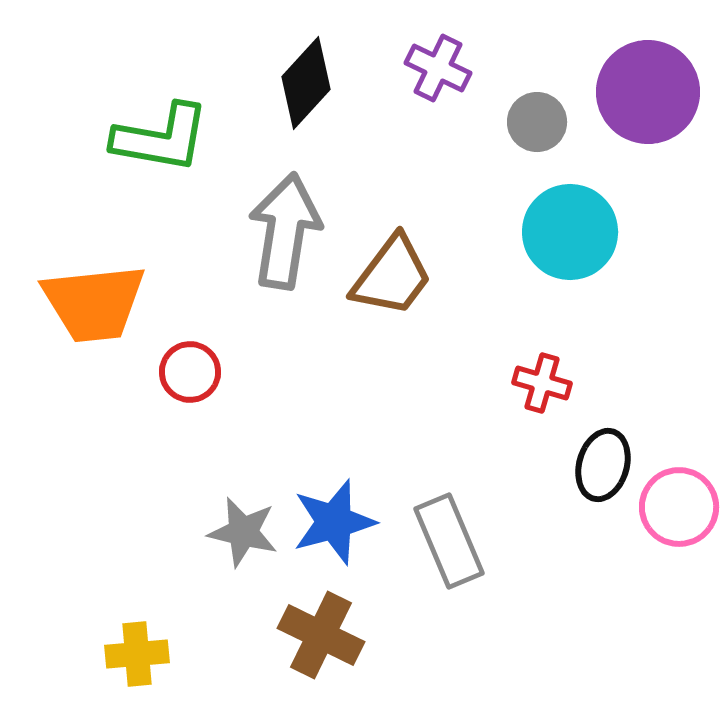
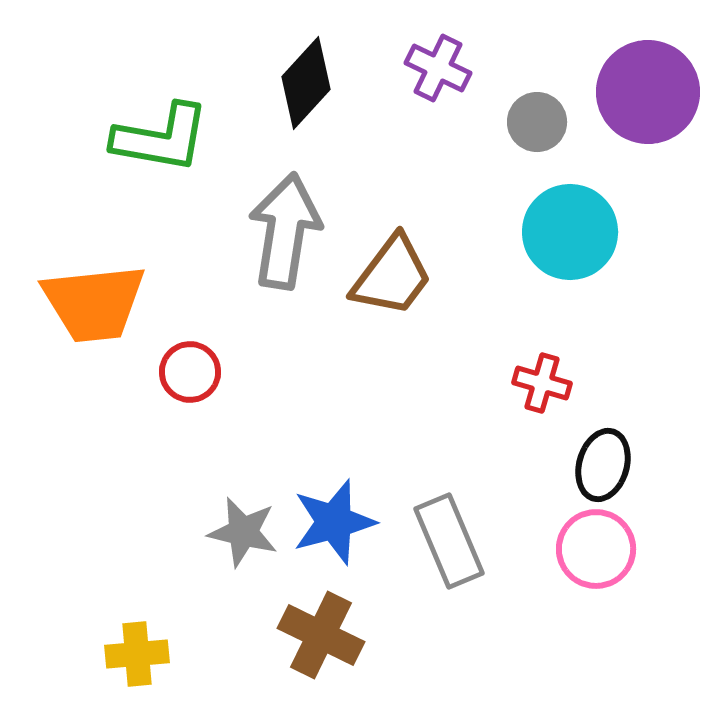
pink circle: moved 83 px left, 42 px down
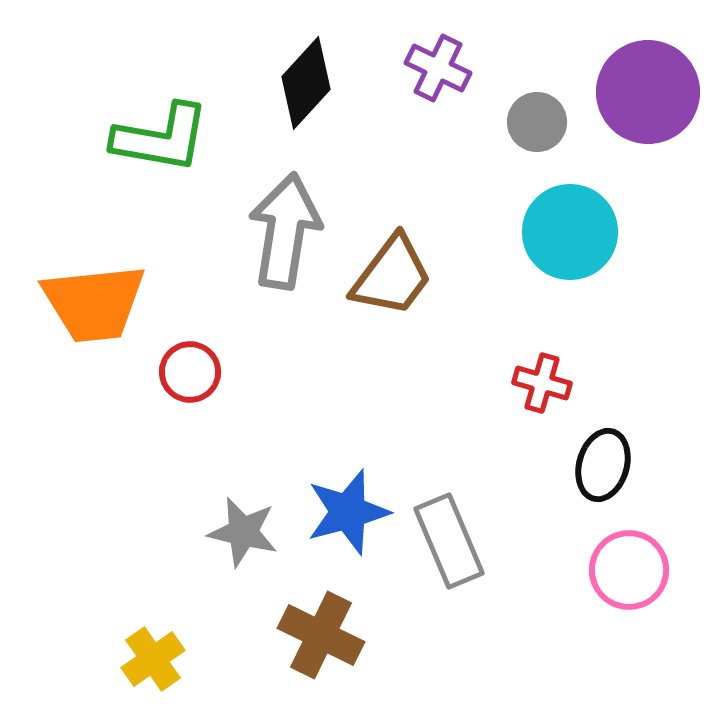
blue star: moved 14 px right, 10 px up
pink circle: moved 33 px right, 21 px down
yellow cross: moved 16 px right, 5 px down; rotated 30 degrees counterclockwise
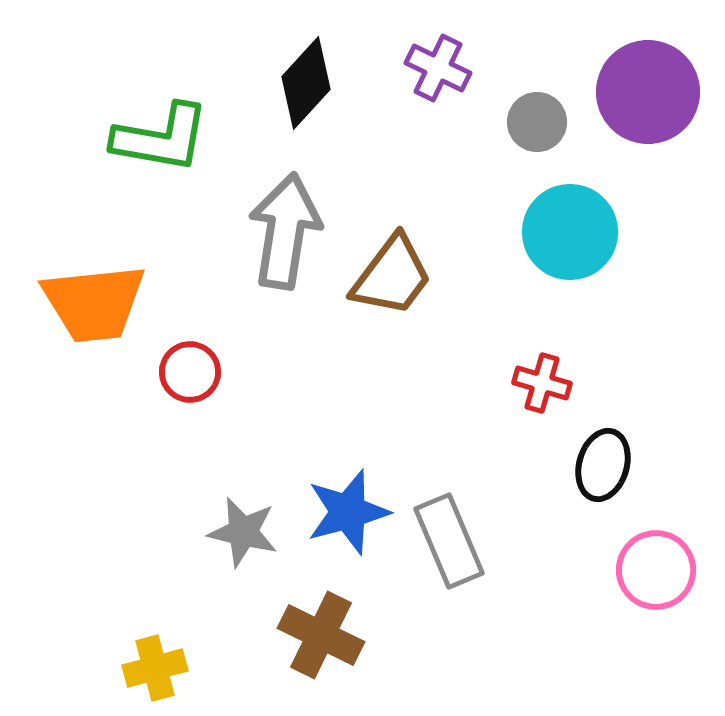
pink circle: moved 27 px right
yellow cross: moved 2 px right, 9 px down; rotated 20 degrees clockwise
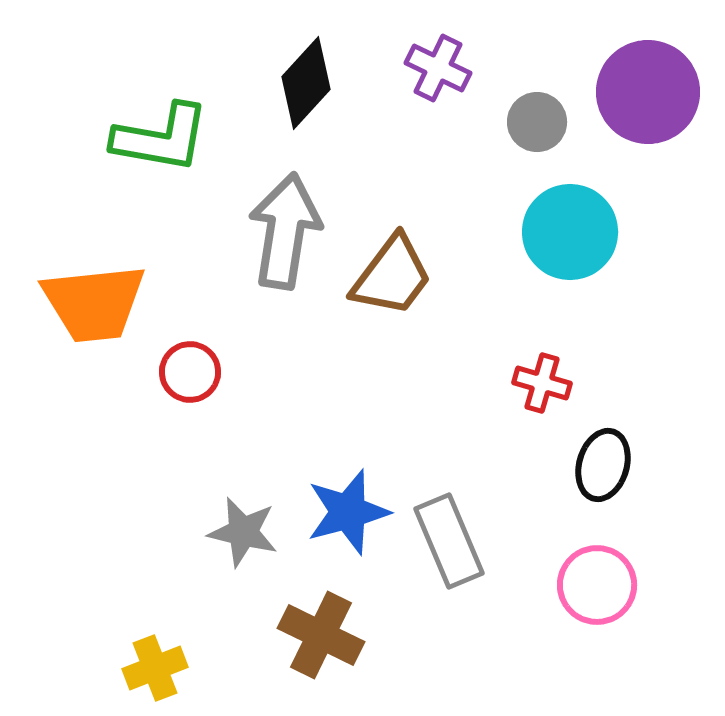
pink circle: moved 59 px left, 15 px down
yellow cross: rotated 6 degrees counterclockwise
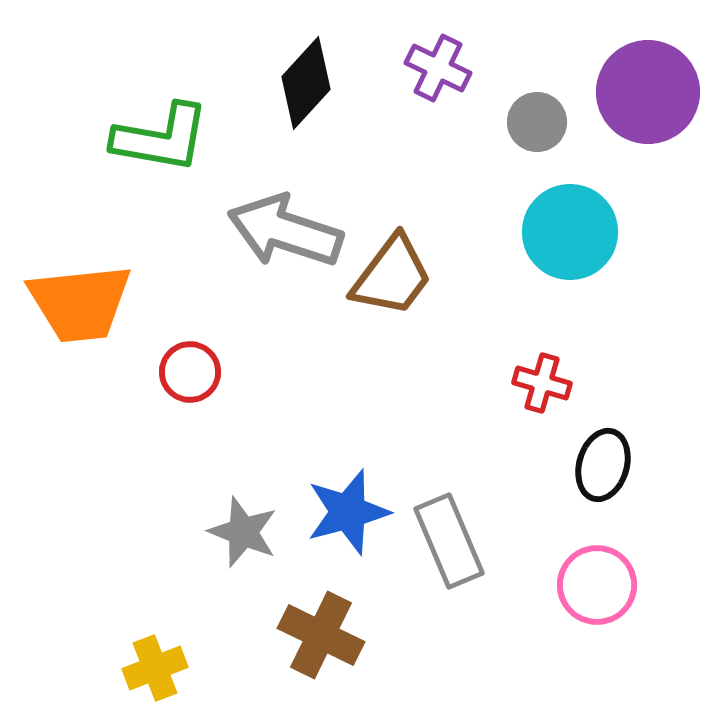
gray arrow: rotated 81 degrees counterclockwise
orange trapezoid: moved 14 px left
gray star: rotated 8 degrees clockwise
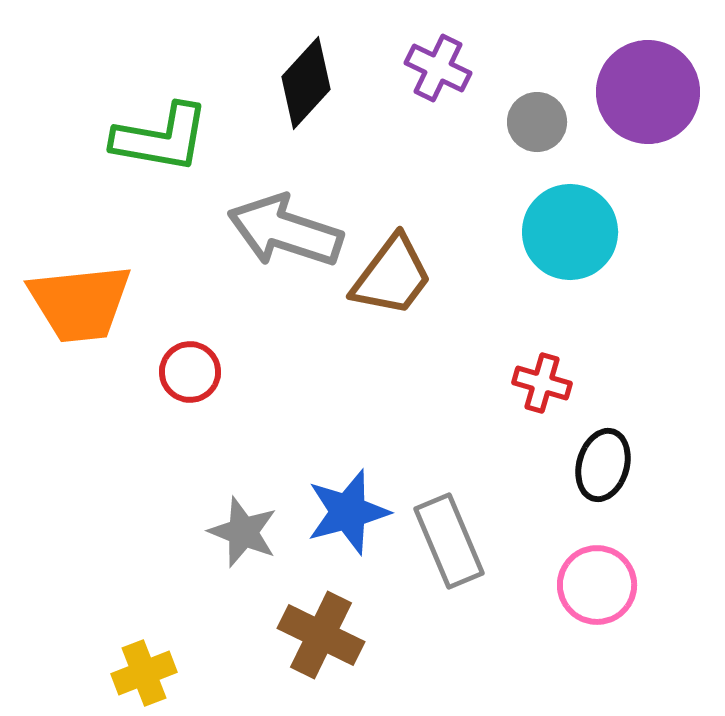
yellow cross: moved 11 px left, 5 px down
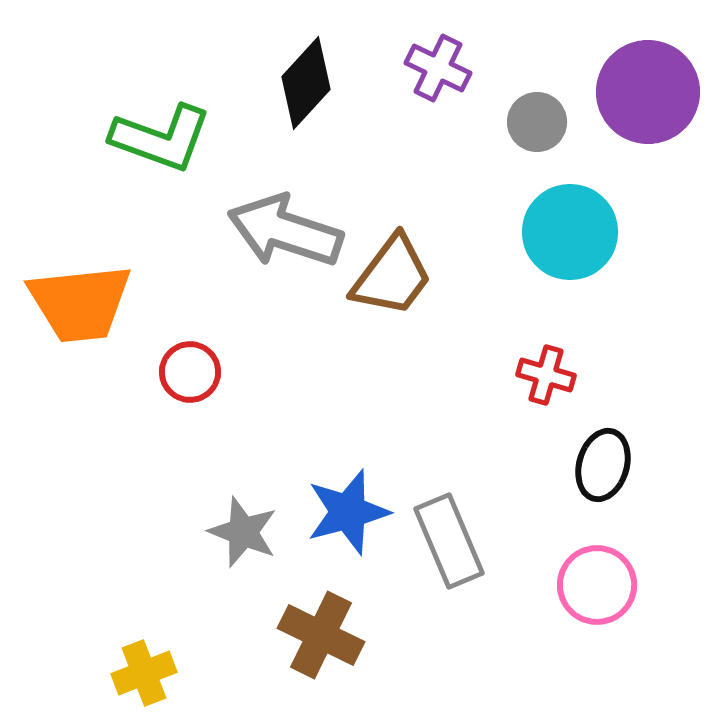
green L-shape: rotated 10 degrees clockwise
red cross: moved 4 px right, 8 px up
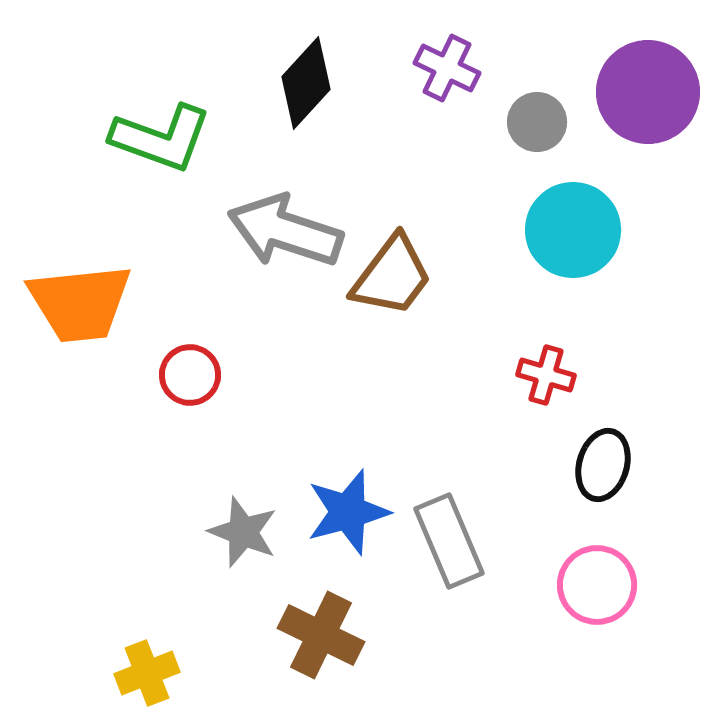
purple cross: moved 9 px right
cyan circle: moved 3 px right, 2 px up
red circle: moved 3 px down
yellow cross: moved 3 px right
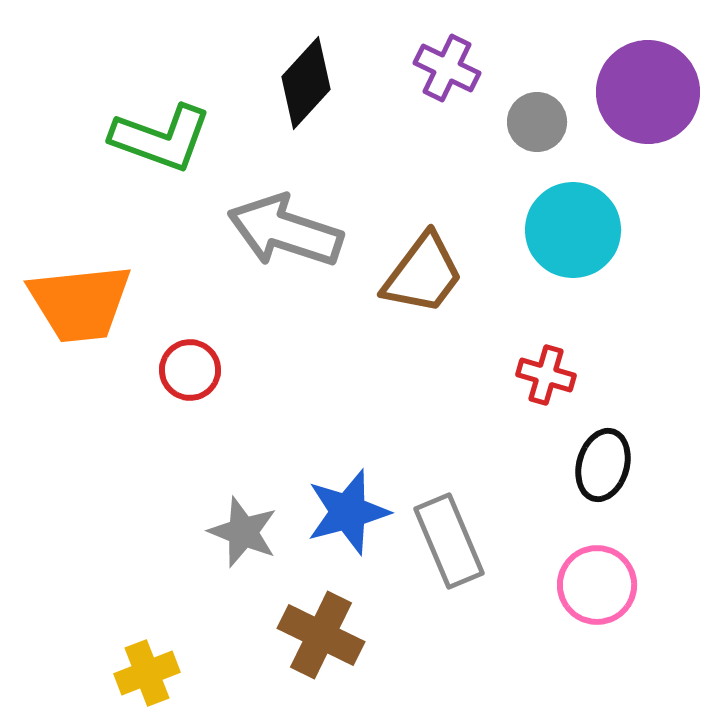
brown trapezoid: moved 31 px right, 2 px up
red circle: moved 5 px up
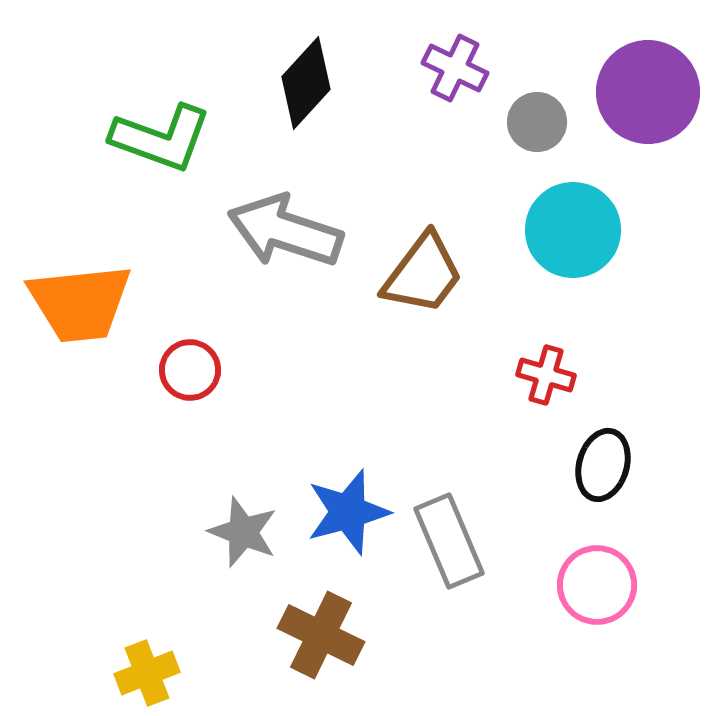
purple cross: moved 8 px right
